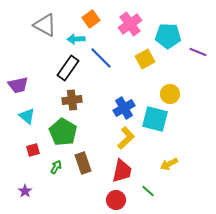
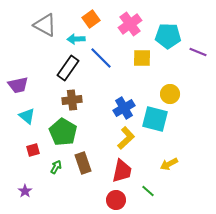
yellow square: moved 3 px left, 1 px up; rotated 30 degrees clockwise
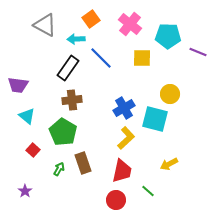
pink cross: rotated 15 degrees counterclockwise
purple trapezoid: rotated 20 degrees clockwise
red square: rotated 32 degrees counterclockwise
green arrow: moved 3 px right, 2 px down
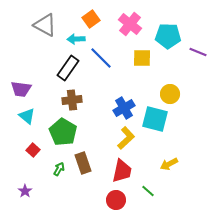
purple trapezoid: moved 3 px right, 4 px down
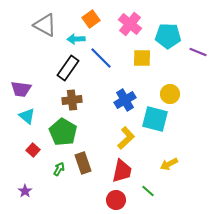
blue cross: moved 1 px right, 8 px up
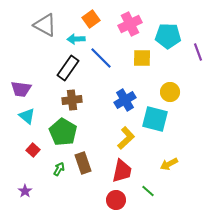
pink cross: rotated 25 degrees clockwise
purple line: rotated 48 degrees clockwise
yellow circle: moved 2 px up
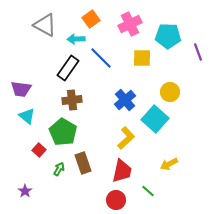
blue cross: rotated 10 degrees counterclockwise
cyan square: rotated 28 degrees clockwise
red square: moved 6 px right
